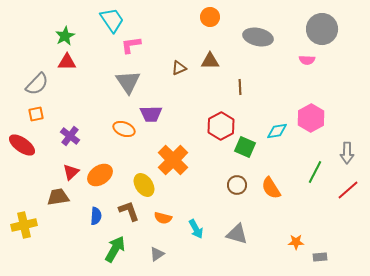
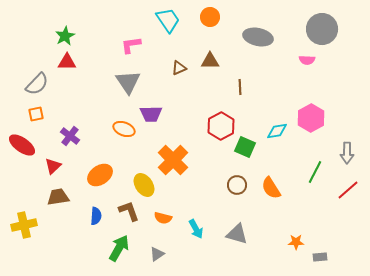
cyan trapezoid at (112, 20): moved 56 px right
red triangle at (71, 172): moved 18 px left, 6 px up
green arrow at (115, 249): moved 4 px right, 1 px up
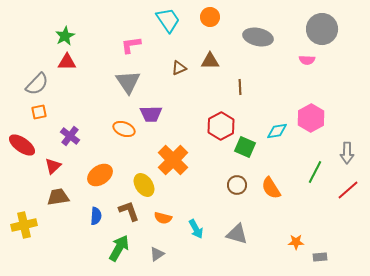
orange square at (36, 114): moved 3 px right, 2 px up
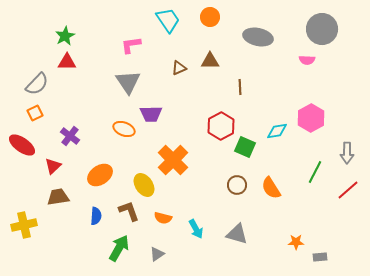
orange square at (39, 112): moved 4 px left, 1 px down; rotated 14 degrees counterclockwise
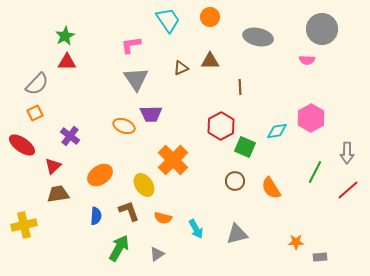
brown triangle at (179, 68): moved 2 px right
gray triangle at (128, 82): moved 8 px right, 3 px up
orange ellipse at (124, 129): moved 3 px up
brown circle at (237, 185): moved 2 px left, 4 px up
brown trapezoid at (58, 197): moved 3 px up
gray triangle at (237, 234): rotated 30 degrees counterclockwise
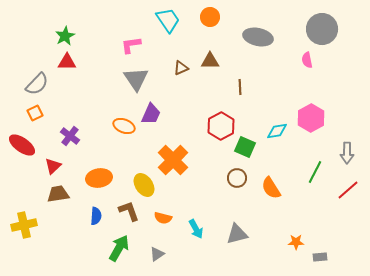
pink semicircle at (307, 60): rotated 77 degrees clockwise
purple trapezoid at (151, 114): rotated 65 degrees counterclockwise
orange ellipse at (100, 175): moved 1 px left, 3 px down; rotated 25 degrees clockwise
brown circle at (235, 181): moved 2 px right, 3 px up
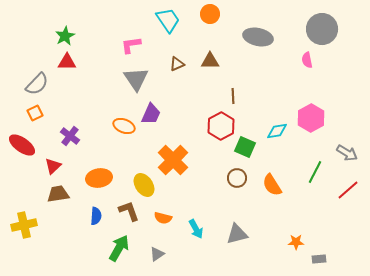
orange circle at (210, 17): moved 3 px up
brown triangle at (181, 68): moved 4 px left, 4 px up
brown line at (240, 87): moved 7 px left, 9 px down
gray arrow at (347, 153): rotated 60 degrees counterclockwise
orange semicircle at (271, 188): moved 1 px right, 3 px up
gray rectangle at (320, 257): moved 1 px left, 2 px down
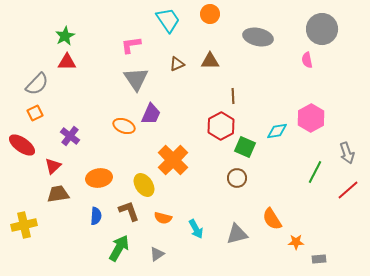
gray arrow at (347, 153): rotated 40 degrees clockwise
orange semicircle at (272, 185): moved 34 px down
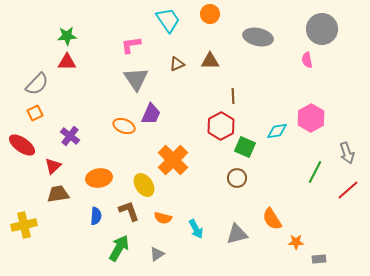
green star at (65, 36): moved 2 px right; rotated 24 degrees clockwise
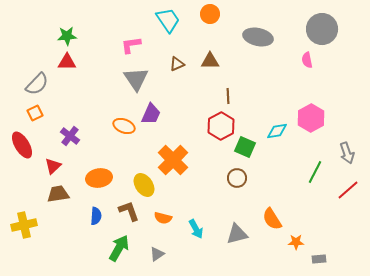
brown line at (233, 96): moved 5 px left
red ellipse at (22, 145): rotated 24 degrees clockwise
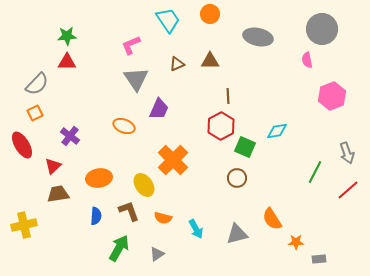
pink L-shape at (131, 45): rotated 15 degrees counterclockwise
purple trapezoid at (151, 114): moved 8 px right, 5 px up
pink hexagon at (311, 118): moved 21 px right, 22 px up; rotated 8 degrees clockwise
